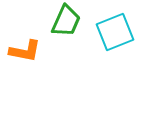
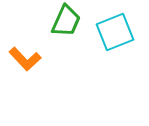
orange L-shape: moved 8 px down; rotated 36 degrees clockwise
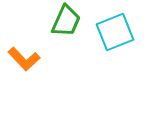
orange L-shape: moved 1 px left
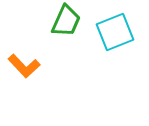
orange L-shape: moved 7 px down
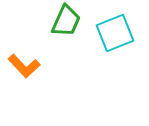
cyan square: moved 1 px down
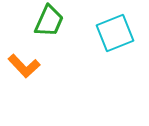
green trapezoid: moved 17 px left
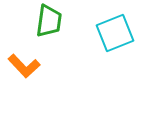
green trapezoid: rotated 16 degrees counterclockwise
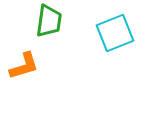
orange L-shape: rotated 64 degrees counterclockwise
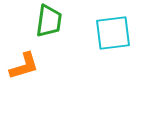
cyan square: moved 2 px left; rotated 15 degrees clockwise
